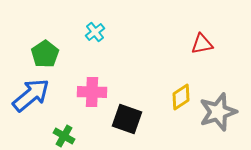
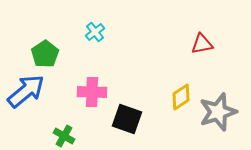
blue arrow: moved 5 px left, 4 px up
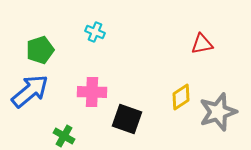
cyan cross: rotated 30 degrees counterclockwise
green pentagon: moved 5 px left, 4 px up; rotated 16 degrees clockwise
blue arrow: moved 4 px right
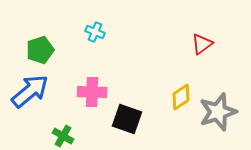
red triangle: rotated 25 degrees counterclockwise
green cross: moved 1 px left
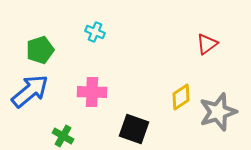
red triangle: moved 5 px right
black square: moved 7 px right, 10 px down
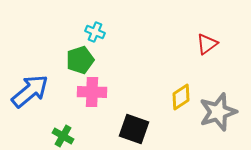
green pentagon: moved 40 px right, 10 px down
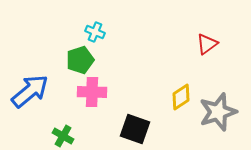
black square: moved 1 px right
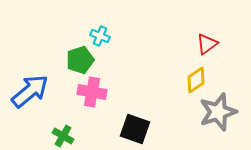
cyan cross: moved 5 px right, 4 px down
pink cross: rotated 8 degrees clockwise
yellow diamond: moved 15 px right, 17 px up
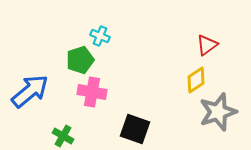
red triangle: moved 1 px down
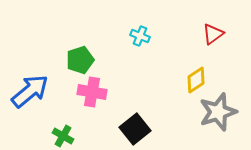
cyan cross: moved 40 px right
red triangle: moved 6 px right, 11 px up
black square: rotated 32 degrees clockwise
